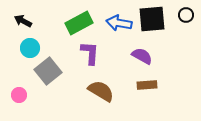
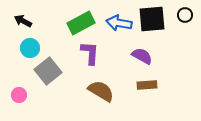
black circle: moved 1 px left
green rectangle: moved 2 px right
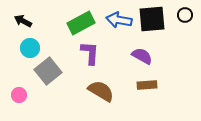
blue arrow: moved 3 px up
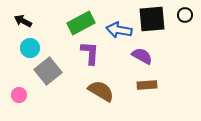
blue arrow: moved 10 px down
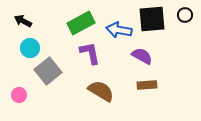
purple L-shape: rotated 15 degrees counterclockwise
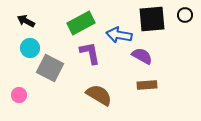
black arrow: moved 3 px right
blue arrow: moved 5 px down
gray square: moved 2 px right, 3 px up; rotated 24 degrees counterclockwise
brown semicircle: moved 2 px left, 4 px down
